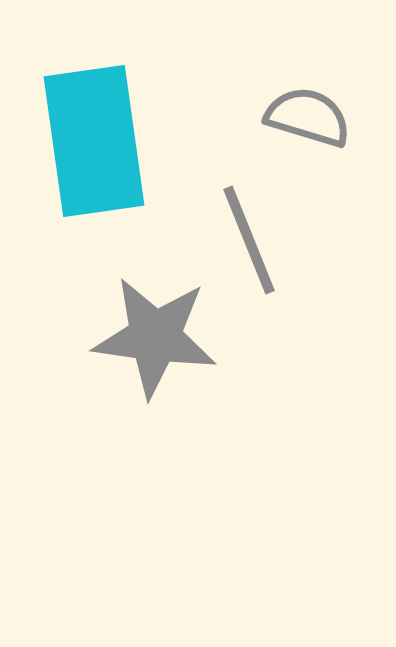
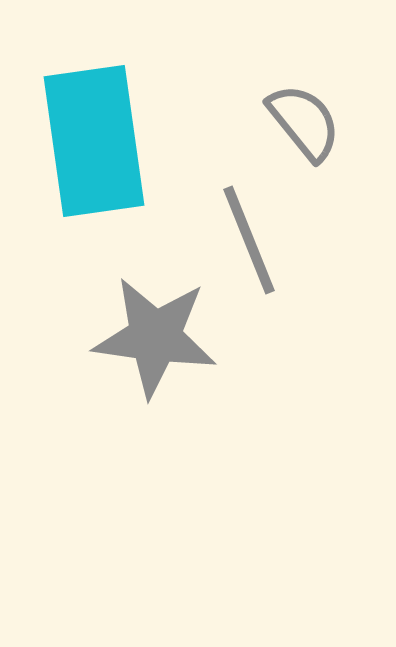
gray semicircle: moved 4 px left, 5 px down; rotated 34 degrees clockwise
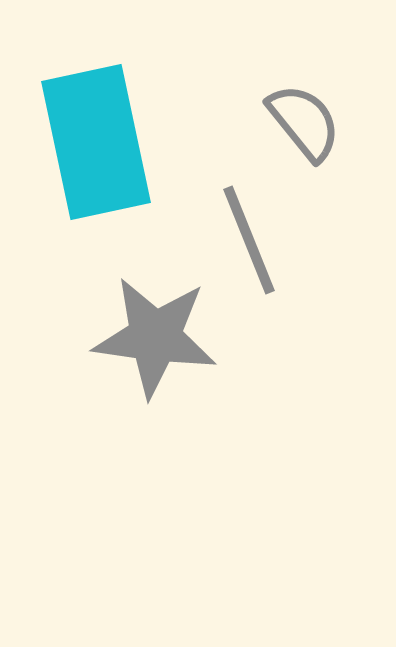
cyan rectangle: moved 2 px right, 1 px down; rotated 4 degrees counterclockwise
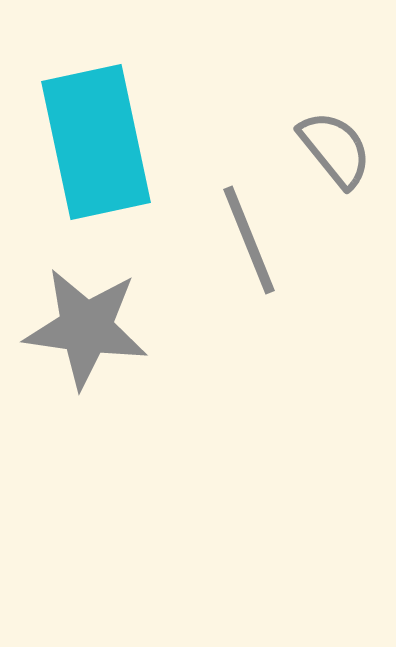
gray semicircle: moved 31 px right, 27 px down
gray star: moved 69 px left, 9 px up
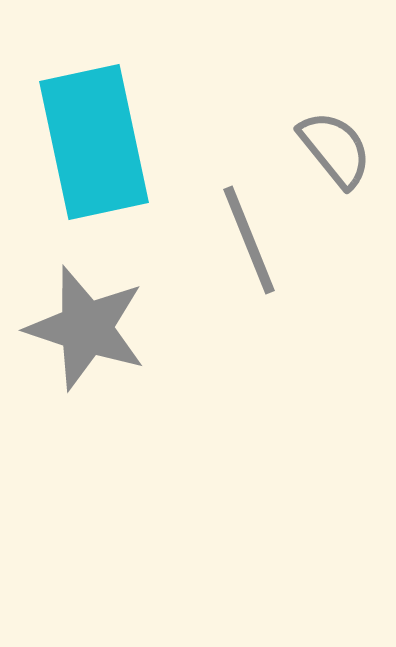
cyan rectangle: moved 2 px left
gray star: rotated 10 degrees clockwise
